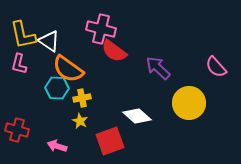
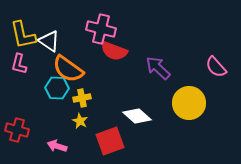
red semicircle: rotated 16 degrees counterclockwise
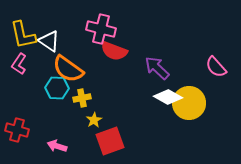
pink L-shape: rotated 20 degrees clockwise
purple arrow: moved 1 px left
white diamond: moved 31 px right, 19 px up; rotated 12 degrees counterclockwise
yellow star: moved 14 px right, 1 px up; rotated 14 degrees clockwise
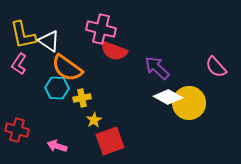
orange semicircle: moved 1 px left, 1 px up
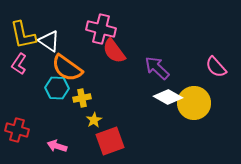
red semicircle: rotated 32 degrees clockwise
yellow circle: moved 5 px right
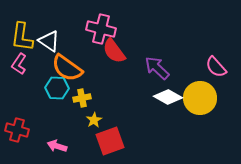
yellow L-shape: moved 1 px left, 2 px down; rotated 20 degrees clockwise
yellow circle: moved 6 px right, 5 px up
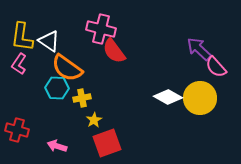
purple arrow: moved 42 px right, 19 px up
red square: moved 3 px left, 2 px down
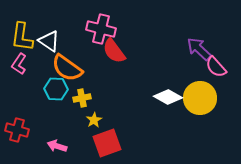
cyan hexagon: moved 1 px left, 1 px down
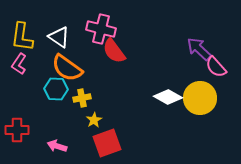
white triangle: moved 10 px right, 4 px up
red cross: rotated 15 degrees counterclockwise
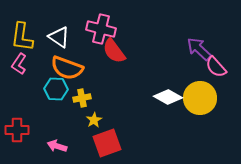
orange semicircle: rotated 16 degrees counterclockwise
